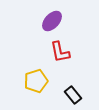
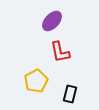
yellow pentagon: rotated 10 degrees counterclockwise
black rectangle: moved 3 px left, 1 px up; rotated 54 degrees clockwise
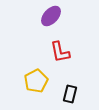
purple ellipse: moved 1 px left, 5 px up
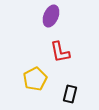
purple ellipse: rotated 20 degrees counterclockwise
yellow pentagon: moved 1 px left, 2 px up
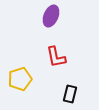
red L-shape: moved 4 px left, 5 px down
yellow pentagon: moved 15 px left; rotated 10 degrees clockwise
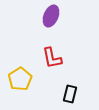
red L-shape: moved 4 px left, 1 px down
yellow pentagon: rotated 15 degrees counterclockwise
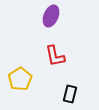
red L-shape: moved 3 px right, 2 px up
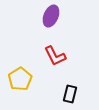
red L-shape: rotated 15 degrees counterclockwise
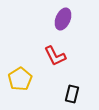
purple ellipse: moved 12 px right, 3 px down
black rectangle: moved 2 px right
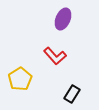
red L-shape: rotated 15 degrees counterclockwise
black rectangle: rotated 18 degrees clockwise
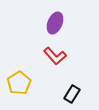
purple ellipse: moved 8 px left, 4 px down
yellow pentagon: moved 1 px left, 4 px down
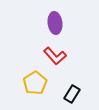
purple ellipse: rotated 30 degrees counterclockwise
yellow pentagon: moved 16 px right
